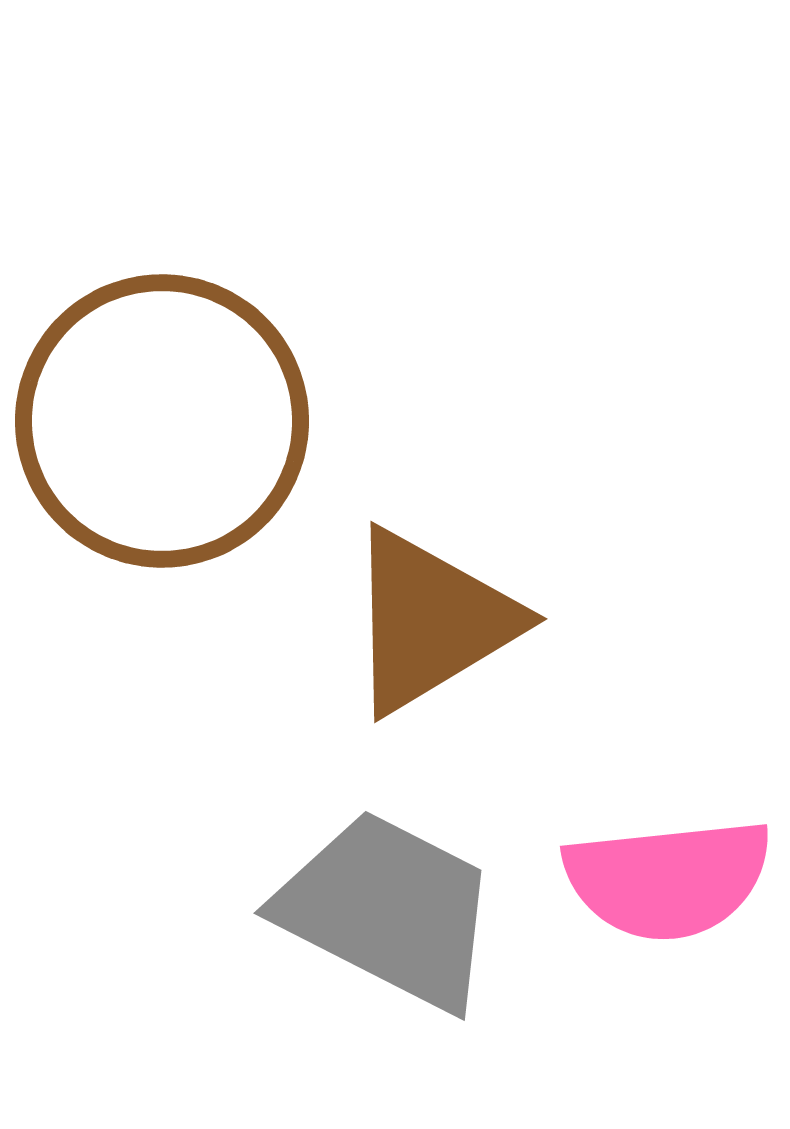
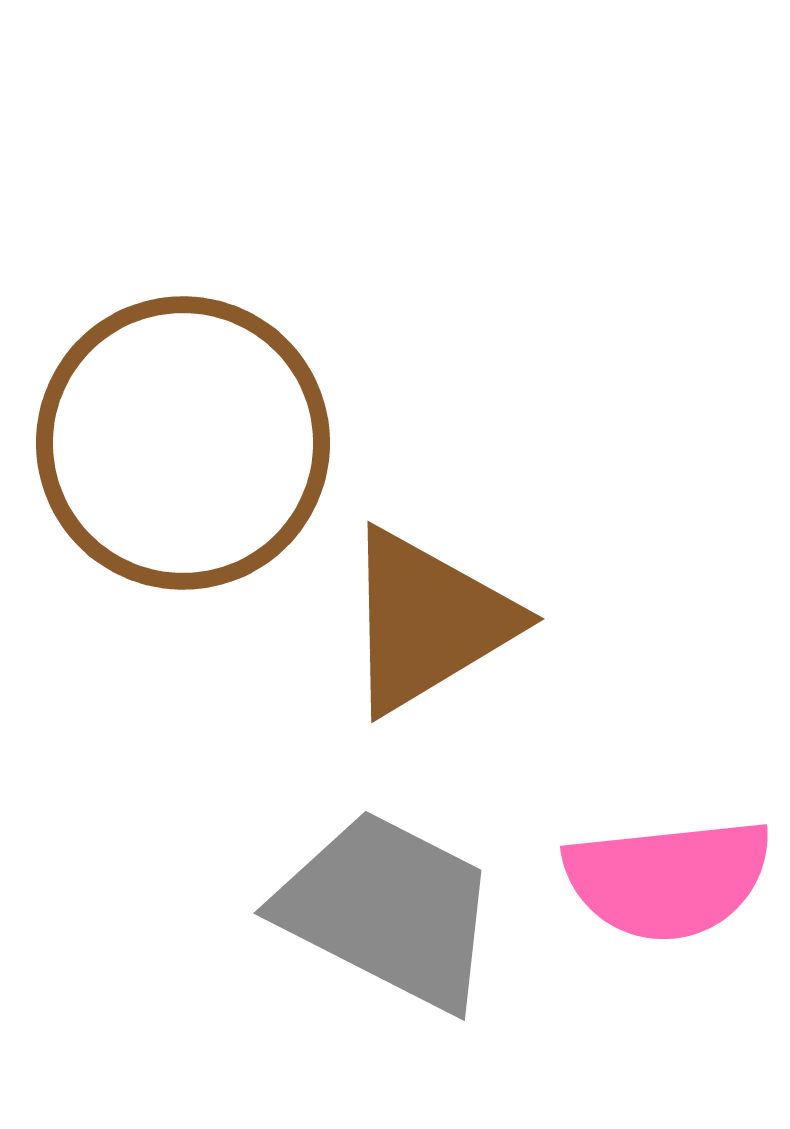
brown circle: moved 21 px right, 22 px down
brown triangle: moved 3 px left
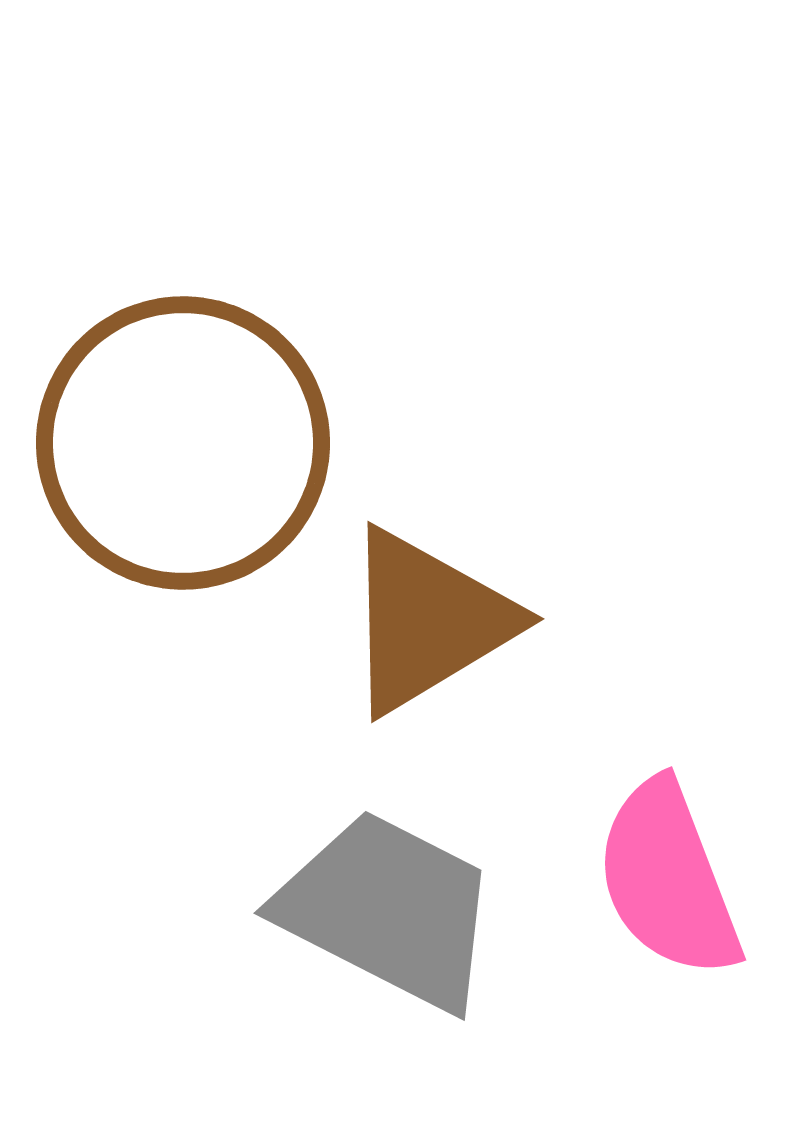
pink semicircle: rotated 75 degrees clockwise
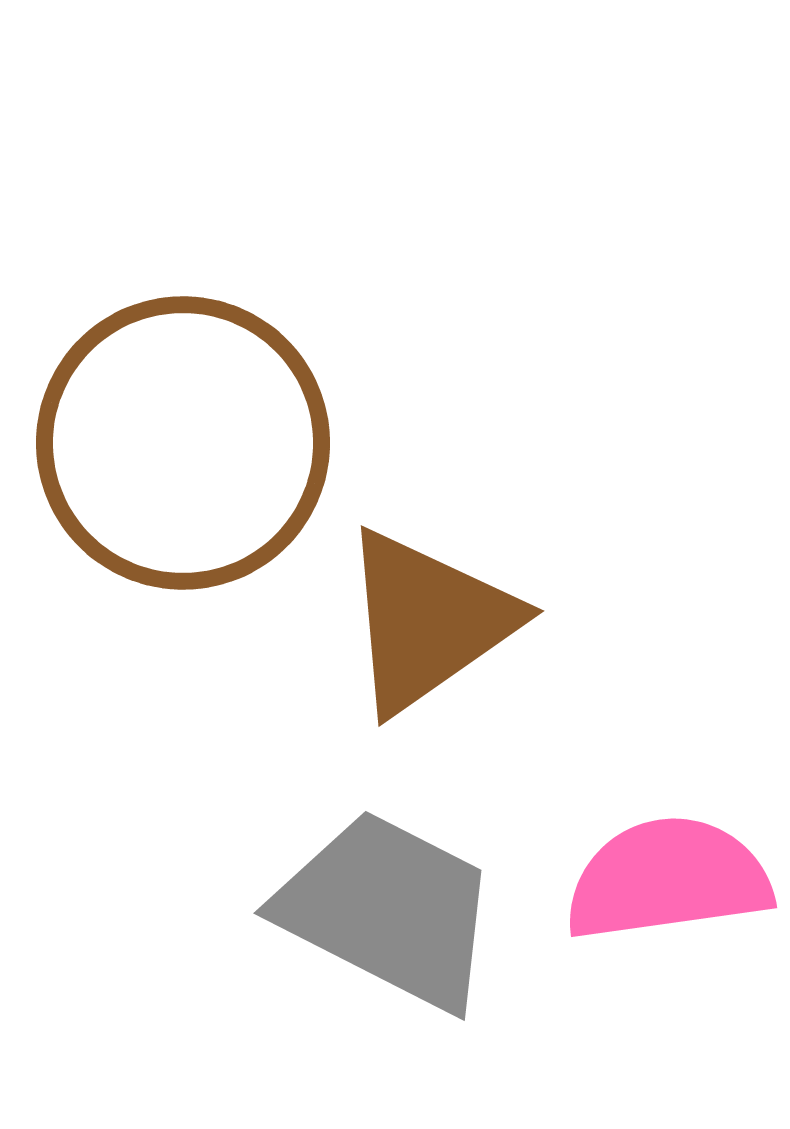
brown triangle: rotated 4 degrees counterclockwise
pink semicircle: rotated 103 degrees clockwise
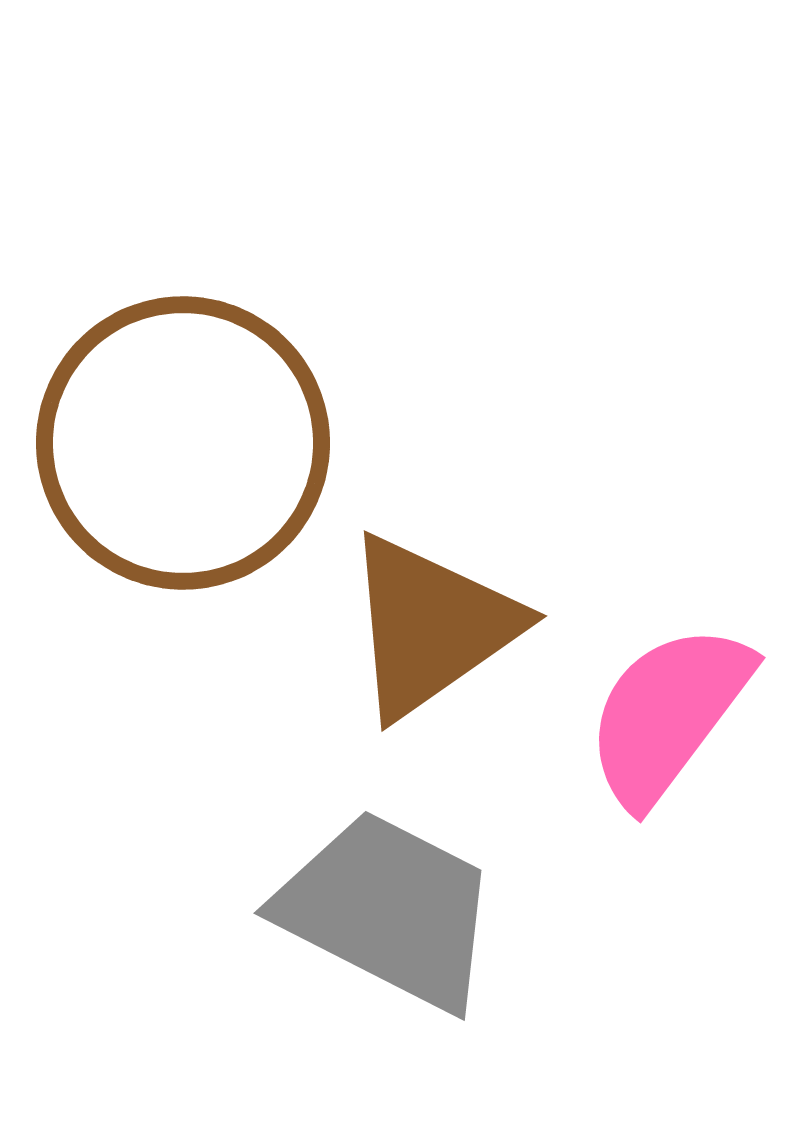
brown triangle: moved 3 px right, 5 px down
pink semicircle: moved 165 px up; rotated 45 degrees counterclockwise
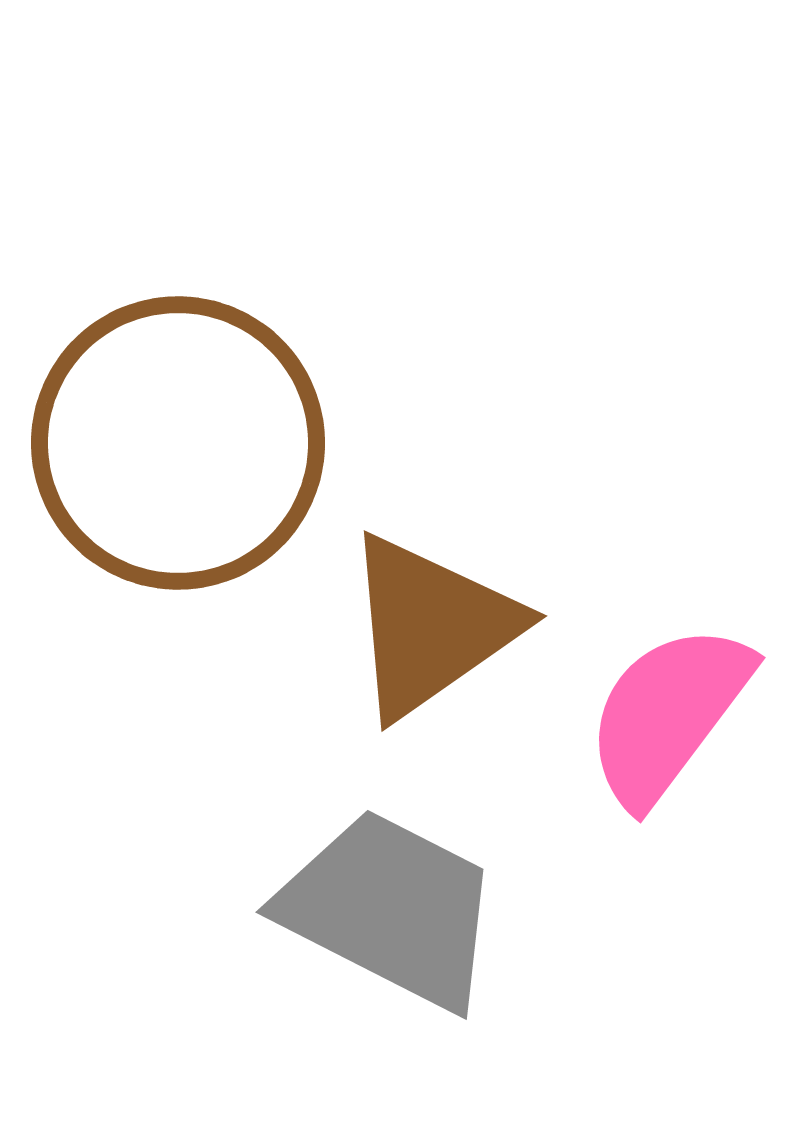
brown circle: moved 5 px left
gray trapezoid: moved 2 px right, 1 px up
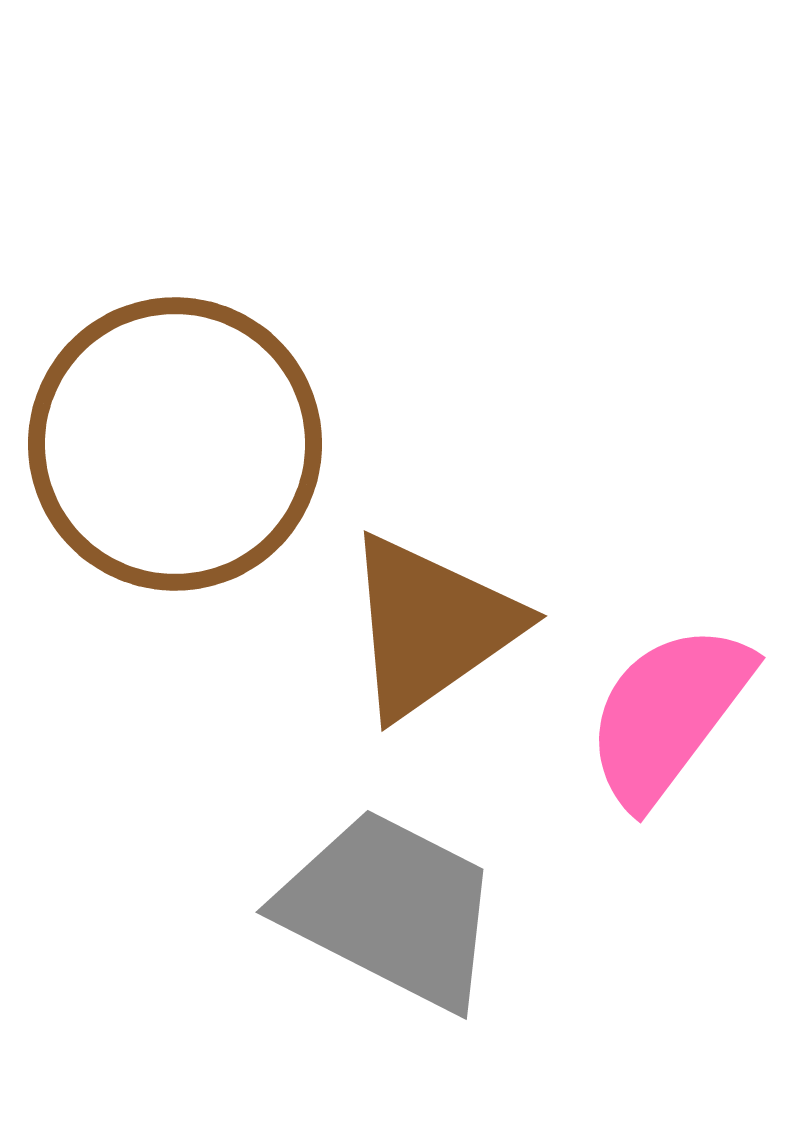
brown circle: moved 3 px left, 1 px down
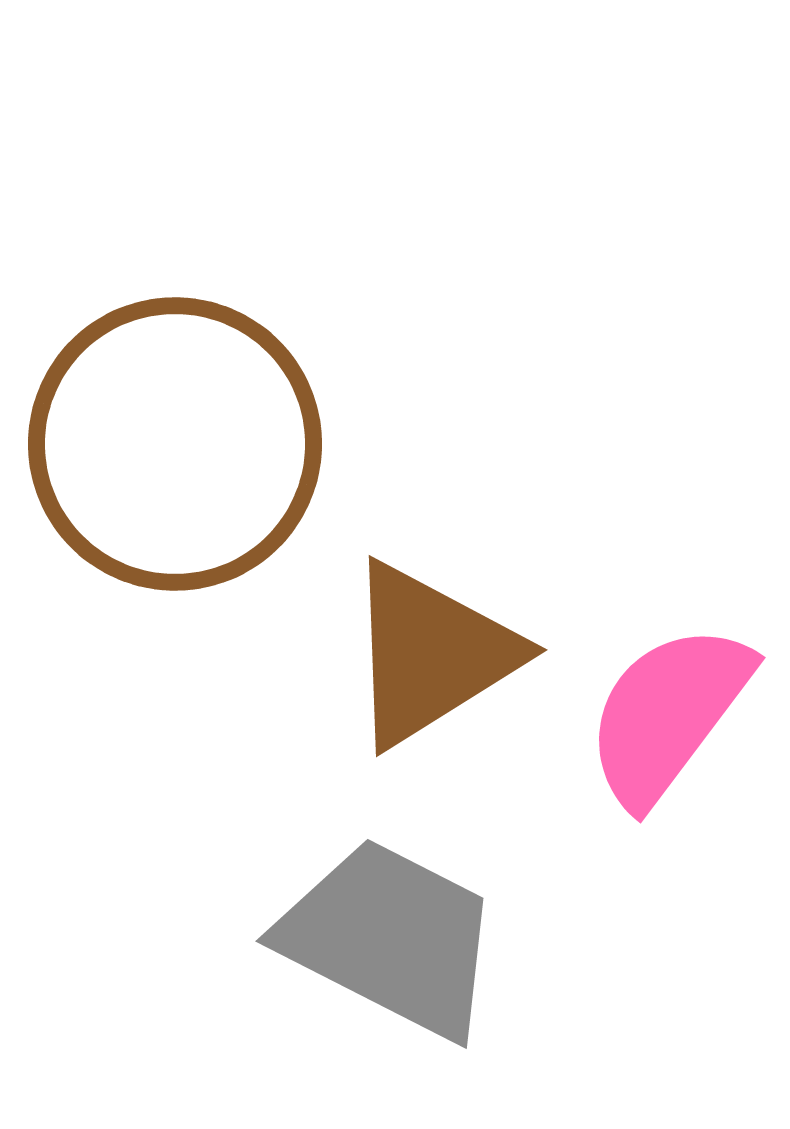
brown triangle: moved 28 px down; rotated 3 degrees clockwise
gray trapezoid: moved 29 px down
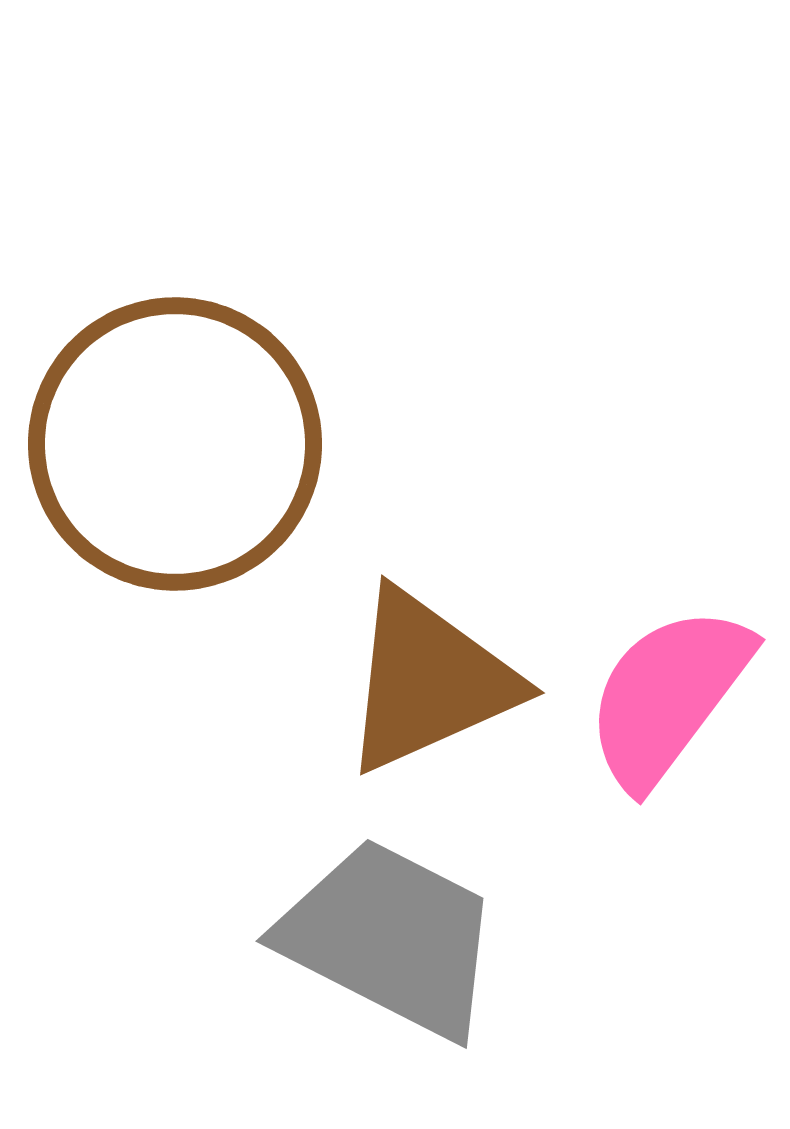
brown triangle: moved 2 px left, 27 px down; rotated 8 degrees clockwise
pink semicircle: moved 18 px up
